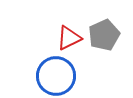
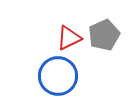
blue circle: moved 2 px right
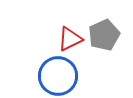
red triangle: moved 1 px right, 1 px down
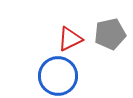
gray pentagon: moved 6 px right, 1 px up; rotated 12 degrees clockwise
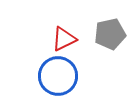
red triangle: moved 6 px left
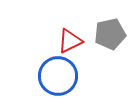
red triangle: moved 6 px right, 2 px down
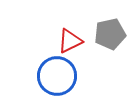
blue circle: moved 1 px left
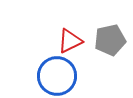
gray pentagon: moved 6 px down
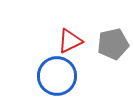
gray pentagon: moved 3 px right, 4 px down
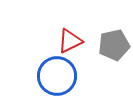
gray pentagon: moved 1 px right, 1 px down
